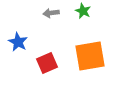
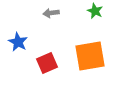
green star: moved 12 px right
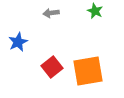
blue star: rotated 18 degrees clockwise
orange square: moved 2 px left, 15 px down
red square: moved 5 px right, 4 px down; rotated 15 degrees counterclockwise
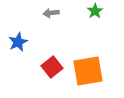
green star: rotated 14 degrees clockwise
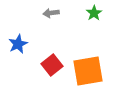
green star: moved 1 px left, 2 px down
blue star: moved 2 px down
red square: moved 2 px up
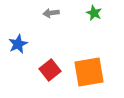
green star: rotated 14 degrees counterclockwise
red square: moved 2 px left, 5 px down
orange square: moved 1 px right, 1 px down
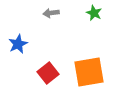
red square: moved 2 px left, 3 px down
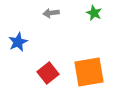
blue star: moved 2 px up
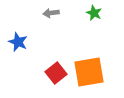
blue star: rotated 24 degrees counterclockwise
red square: moved 8 px right
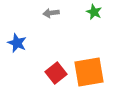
green star: moved 1 px up
blue star: moved 1 px left, 1 px down
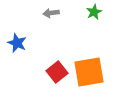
green star: rotated 21 degrees clockwise
red square: moved 1 px right, 1 px up
